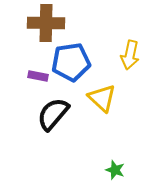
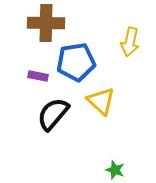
yellow arrow: moved 13 px up
blue pentagon: moved 5 px right
yellow triangle: moved 1 px left, 3 px down
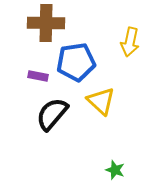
black semicircle: moved 1 px left
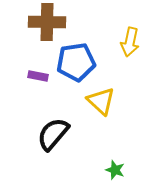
brown cross: moved 1 px right, 1 px up
black semicircle: moved 1 px right, 20 px down
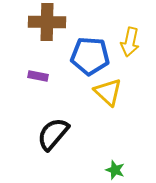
blue pentagon: moved 14 px right, 6 px up; rotated 12 degrees clockwise
yellow triangle: moved 7 px right, 9 px up
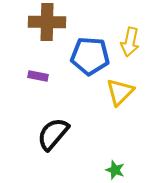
yellow triangle: moved 12 px right; rotated 32 degrees clockwise
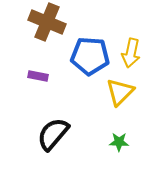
brown cross: rotated 21 degrees clockwise
yellow arrow: moved 1 px right, 11 px down
green star: moved 4 px right, 28 px up; rotated 18 degrees counterclockwise
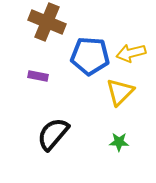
yellow arrow: rotated 64 degrees clockwise
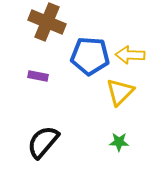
yellow arrow: moved 1 px left, 2 px down; rotated 16 degrees clockwise
black semicircle: moved 10 px left, 8 px down
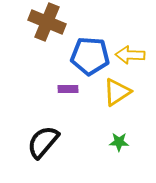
purple rectangle: moved 30 px right, 13 px down; rotated 12 degrees counterclockwise
yellow triangle: moved 3 px left; rotated 12 degrees clockwise
